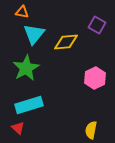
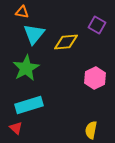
red triangle: moved 2 px left
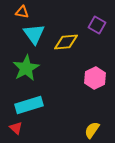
cyan triangle: rotated 15 degrees counterclockwise
yellow semicircle: moved 1 px right; rotated 24 degrees clockwise
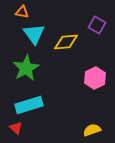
yellow semicircle: rotated 36 degrees clockwise
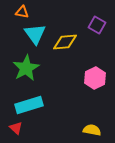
cyan triangle: moved 1 px right
yellow diamond: moved 1 px left
yellow semicircle: rotated 30 degrees clockwise
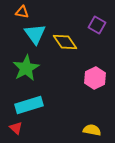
yellow diamond: rotated 60 degrees clockwise
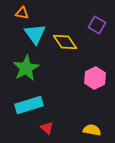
orange triangle: moved 1 px down
red triangle: moved 31 px right
